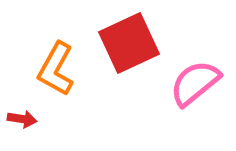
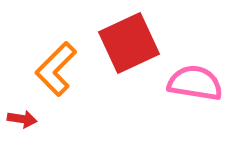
orange L-shape: rotated 16 degrees clockwise
pink semicircle: rotated 48 degrees clockwise
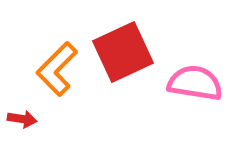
red square: moved 6 px left, 9 px down
orange L-shape: moved 1 px right
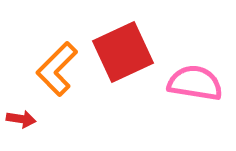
red arrow: moved 1 px left
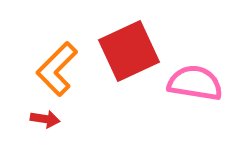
red square: moved 6 px right, 1 px up
red arrow: moved 24 px right
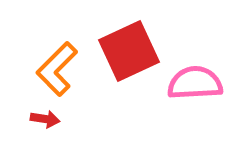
pink semicircle: rotated 12 degrees counterclockwise
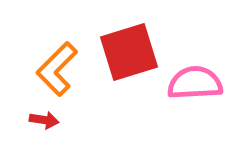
red square: moved 1 px down; rotated 8 degrees clockwise
red arrow: moved 1 px left, 1 px down
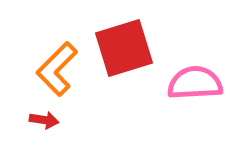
red square: moved 5 px left, 4 px up
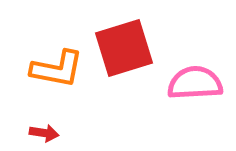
orange L-shape: rotated 124 degrees counterclockwise
red arrow: moved 13 px down
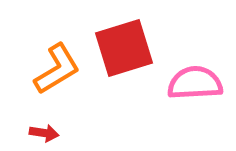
orange L-shape: rotated 42 degrees counterclockwise
